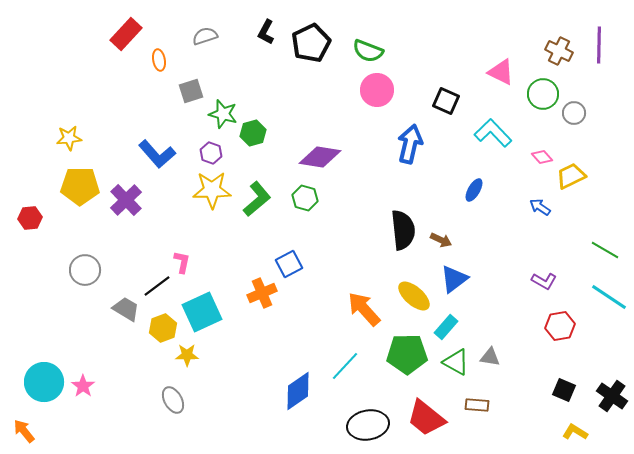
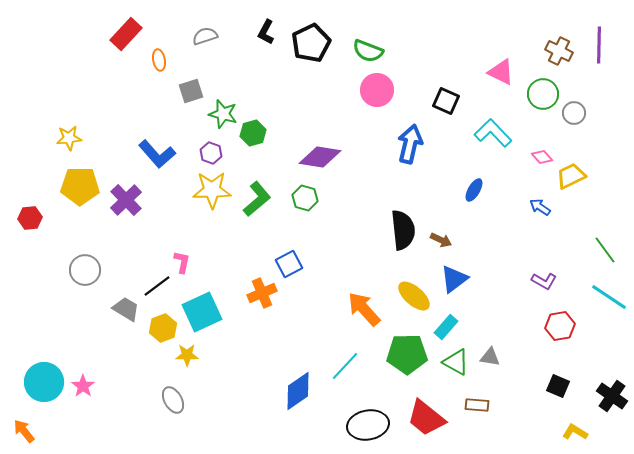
green line at (605, 250): rotated 24 degrees clockwise
black square at (564, 390): moved 6 px left, 4 px up
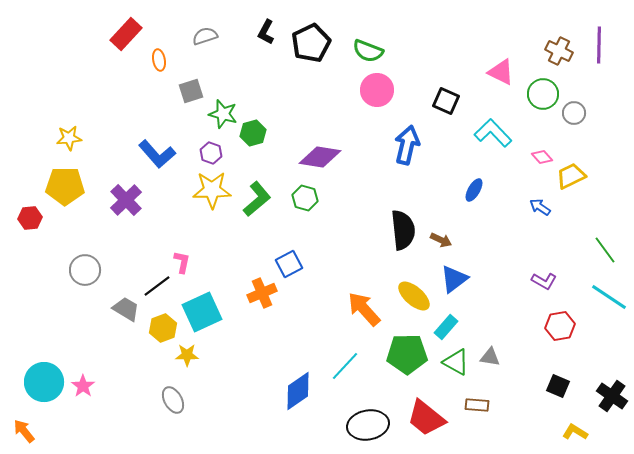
blue arrow at (410, 144): moved 3 px left, 1 px down
yellow pentagon at (80, 186): moved 15 px left
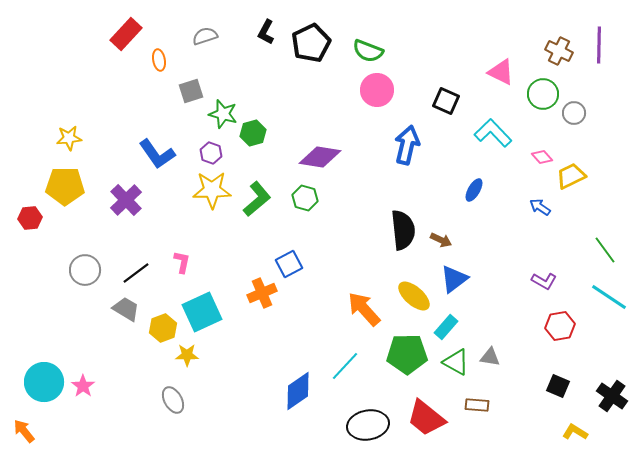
blue L-shape at (157, 154): rotated 6 degrees clockwise
black line at (157, 286): moved 21 px left, 13 px up
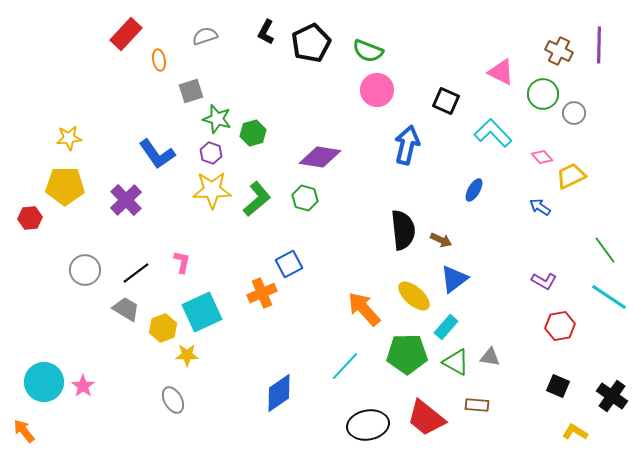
green star at (223, 114): moved 6 px left, 5 px down
blue diamond at (298, 391): moved 19 px left, 2 px down
